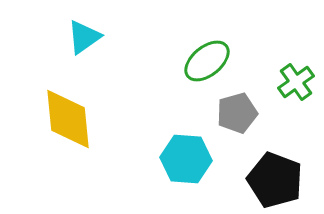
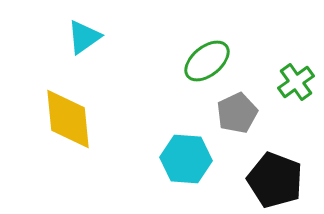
gray pentagon: rotated 9 degrees counterclockwise
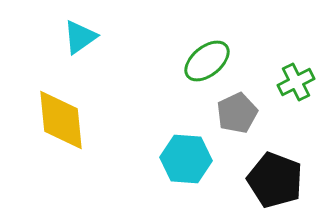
cyan triangle: moved 4 px left
green cross: rotated 9 degrees clockwise
yellow diamond: moved 7 px left, 1 px down
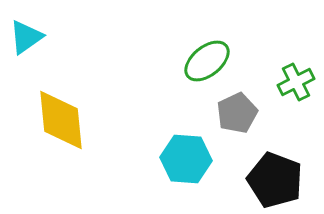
cyan triangle: moved 54 px left
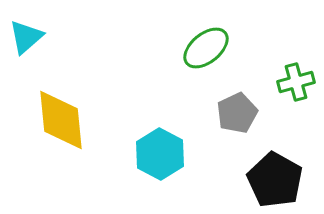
cyan triangle: rotated 6 degrees counterclockwise
green ellipse: moved 1 px left, 13 px up
green cross: rotated 12 degrees clockwise
cyan hexagon: moved 26 px left, 5 px up; rotated 24 degrees clockwise
black pentagon: rotated 8 degrees clockwise
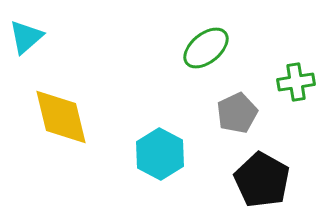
green cross: rotated 6 degrees clockwise
yellow diamond: moved 3 px up; rotated 8 degrees counterclockwise
black pentagon: moved 13 px left
